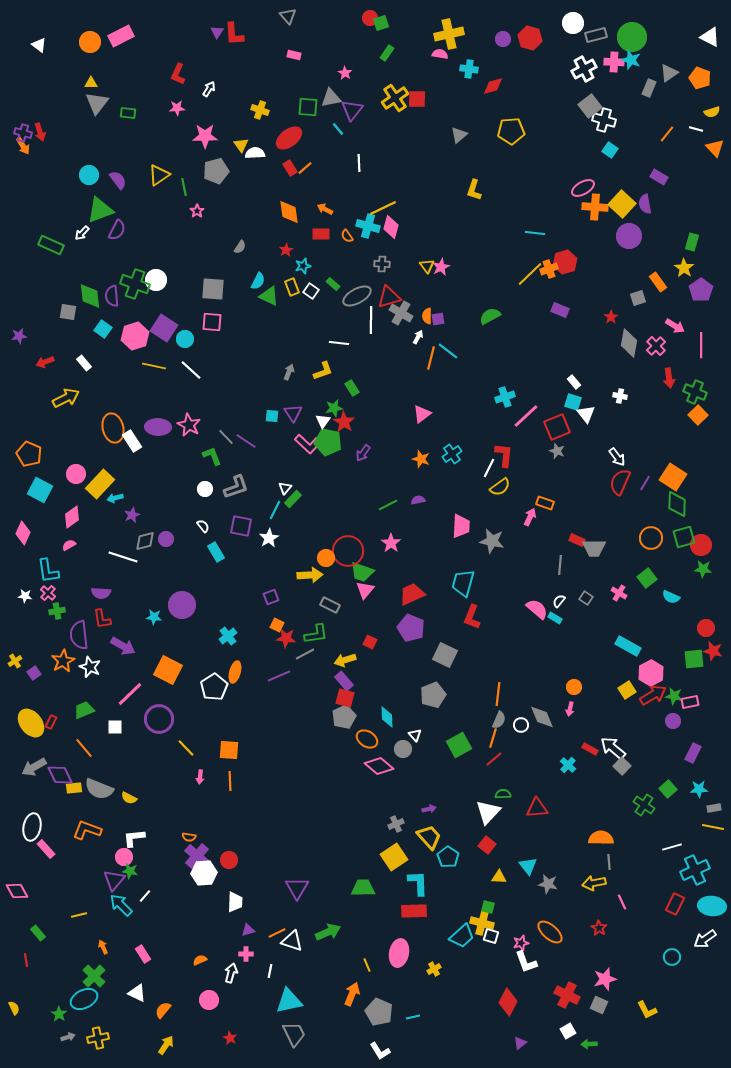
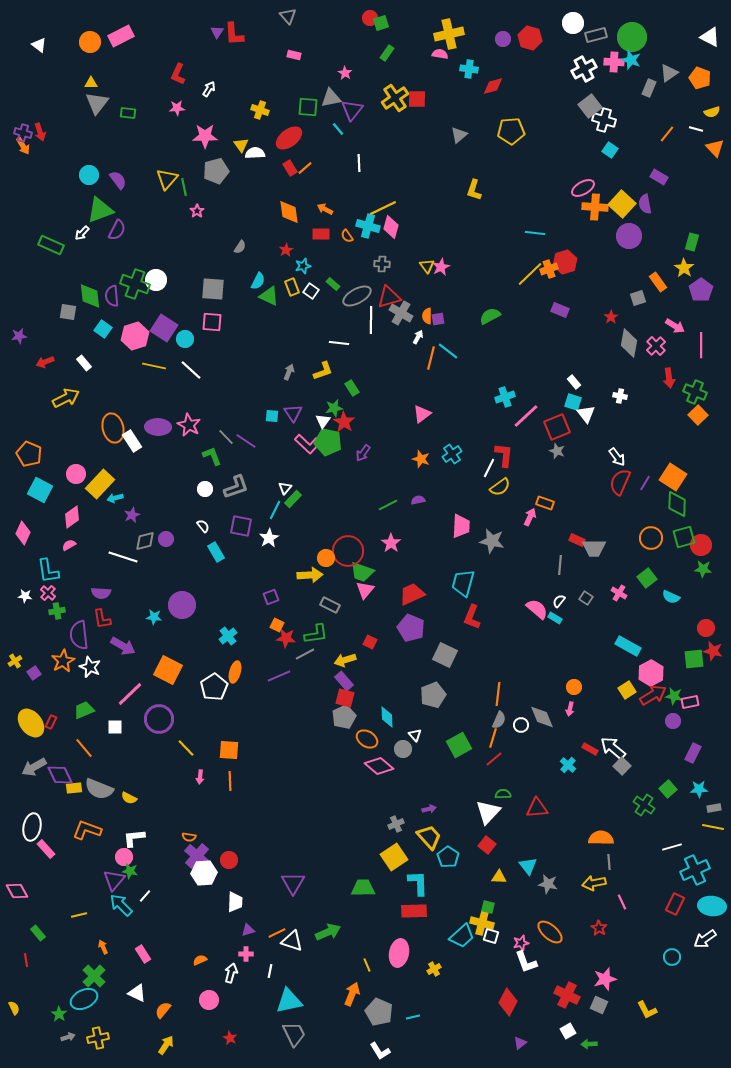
yellow triangle at (159, 175): moved 8 px right, 4 px down; rotated 15 degrees counterclockwise
purple triangle at (297, 888): moved 4 px left, 5 px up
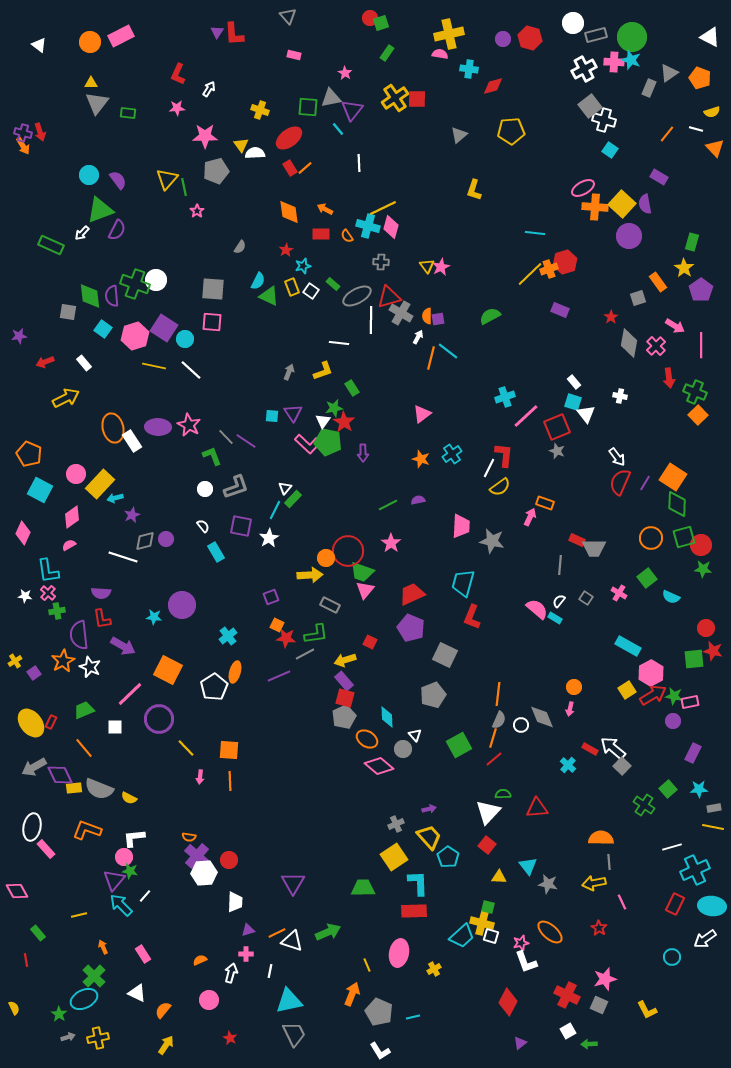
gray cross at (382, 264): moved 1 px left, 2 px up
purple arrow at (363, 453): rotated 36 degrees counterclockwise
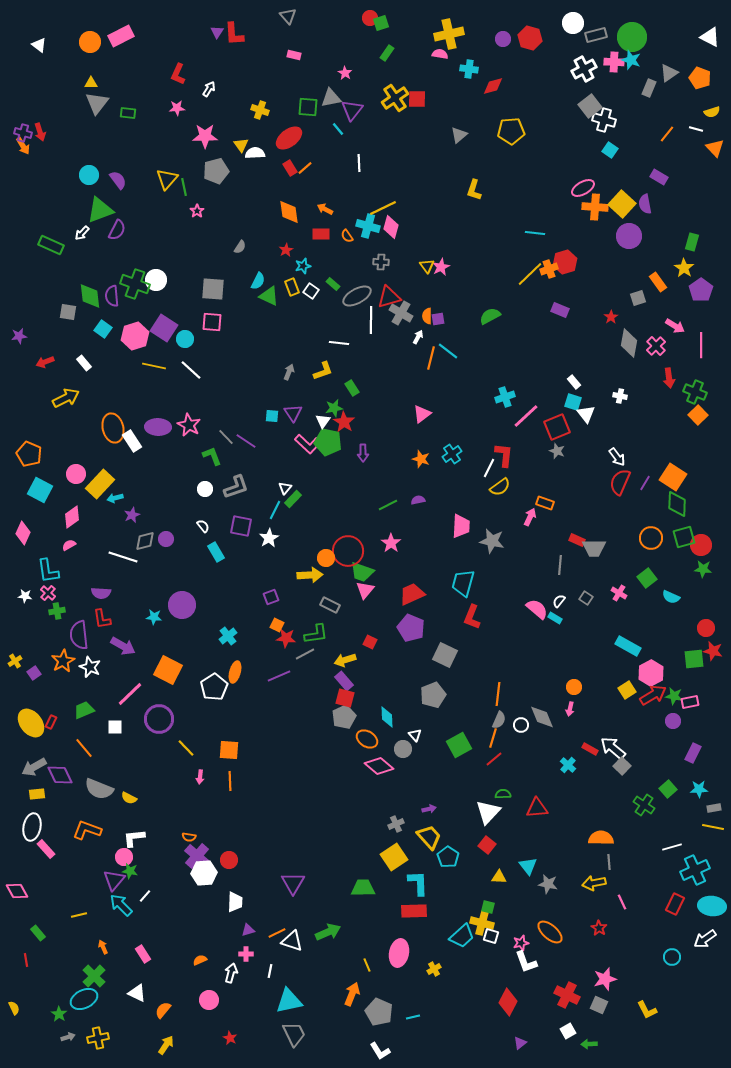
yellow rectangle at (74, 788): moved 37 px left, 6 px down
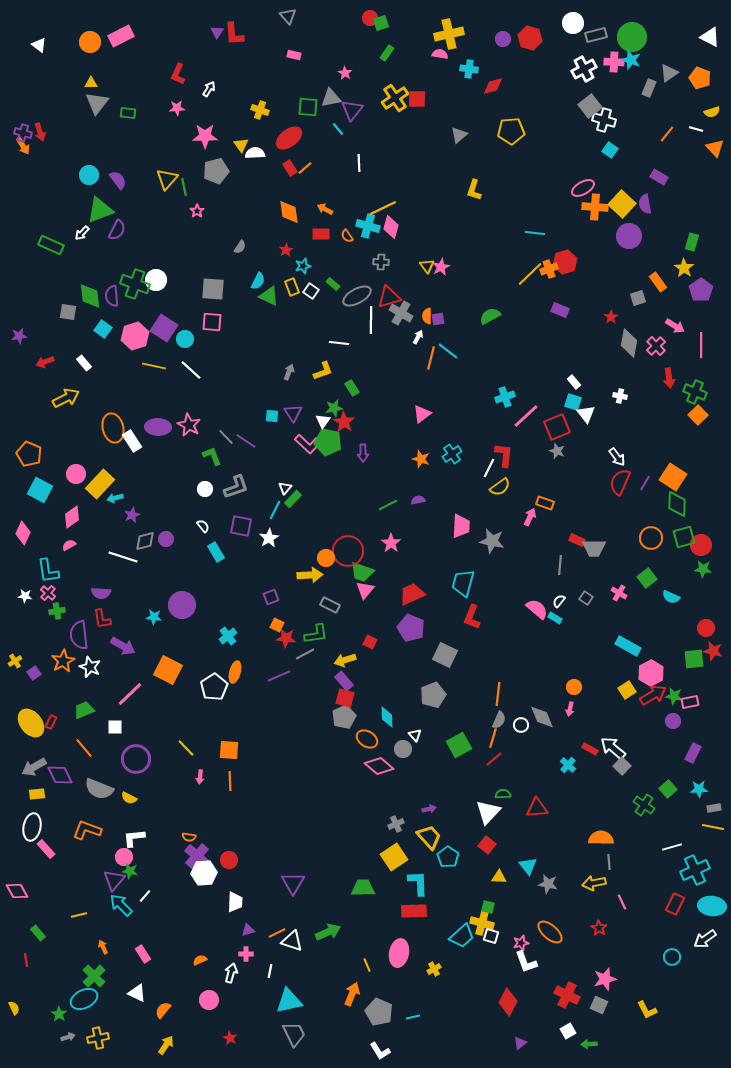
purple circle at (159, 719): moved 23 px left, 40 px down
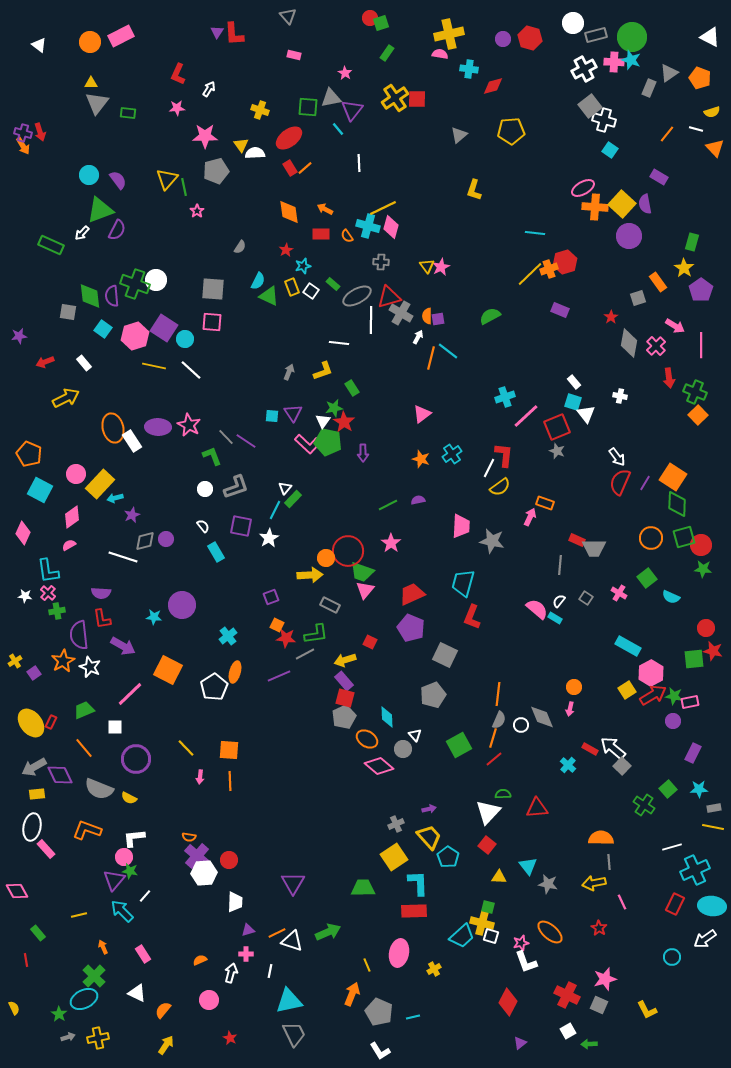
cyan arrow at (121, 905): moved 1 px right, 6 px down
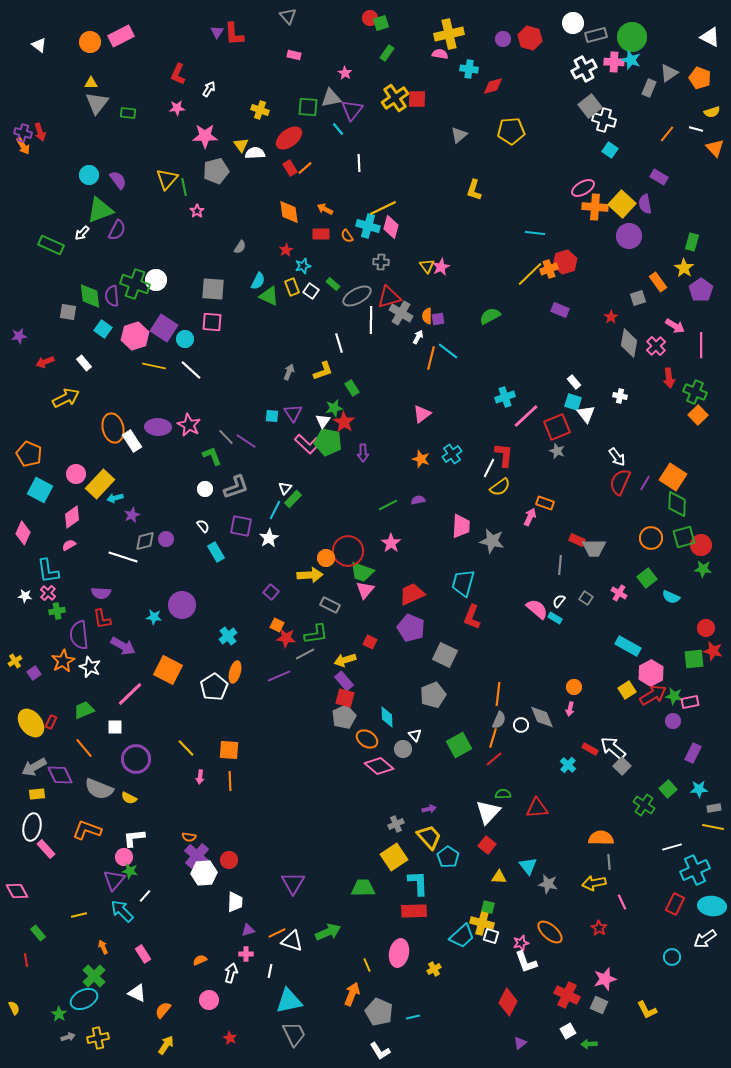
white line at (339, 343): rotated 66 degrees clockwise
purple square at (271, 597): moved 5 px up; rotated 28 degrees counterclockwise
